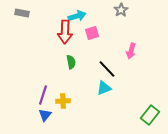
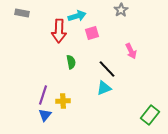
red arrow: moved 6 px left, 1 px up
pink arrow: rotated 42 degrees counterclockwise
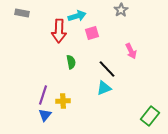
green rectangle: moved 1 px down
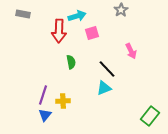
gray rectangle: moved 1 px right, 1 px down
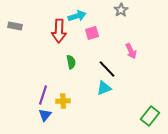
gray rectangle: moved 8 px left, 12 px down
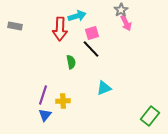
red arrow: moved 1 px right, 2 px up
pink arrow: moved 5 px left, 28 px up
black line: moved 16 px left, 20 px up
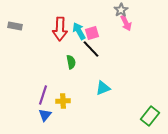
cyan arrow: moved 2 px right, 15 px down; rotated 102 degrees counterclockwise
cyan triangle: moved 1 px left
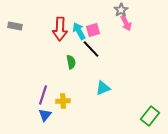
pink square: moved 1 px right, 3 px up
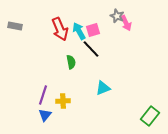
gray star: moved 4 px left, 6 px down; rotated 16 degrees counterclockwise
red arrow: rotated 25 degrees counterclockwise
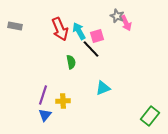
pink square: moved 4 px right, 6 px down
